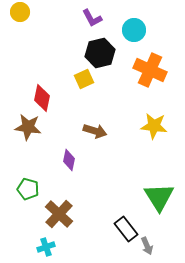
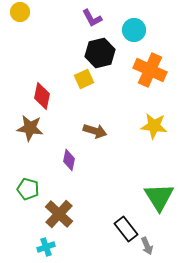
red diamond: moved 2 px up
brown star: moved 2 px right, 1 px down
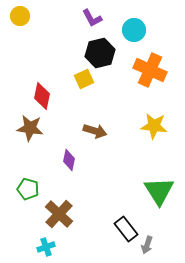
yellow circle: moved 4 px down
green triangle: moved 6 px up
gray arrow: moved 1 px up; rotated 42 degrees clockwise
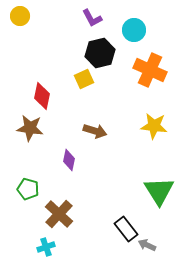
gray arrow: rotated 96 degrees clockwise
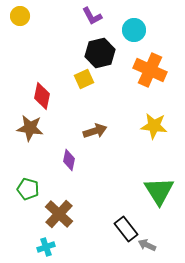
purple L-shape: moved 2 px up
brown arrow: rotated 35 degrees counterclockwise
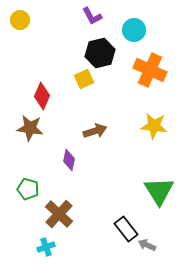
yellow circle: moved 4 px down
red diamond: rotated 12 degrees clockwise
